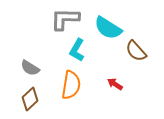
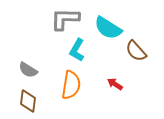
gray semicircle: moved 2 px left, 2 px down
brown diamond: moved 2 px left, 2 px down; rotated 40 degrees counterclockwise
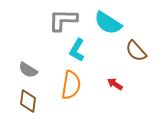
gray L-shape: moved 2 px left, 1 px down
cyan semicircle: moved 5 px up
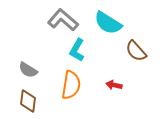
gray L-shape: rotated 40 degrees clockwise
red arrow: moved 1 px left, 1 px down; rotated 21 degrees counterclockwise
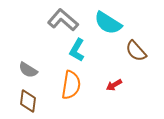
red arrow: rotated 42 degrees counterclockwise
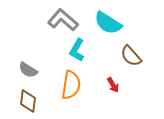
brown semicircle: moved 5 px left, 5 px down
red arrow: moved 1 px left; rotated 91 degrees counterclockwise
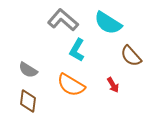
orange semicircle: rotated 112 degrees clockwise
